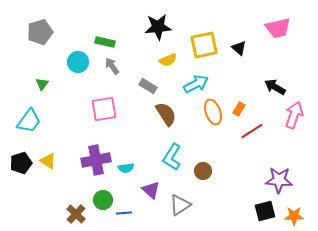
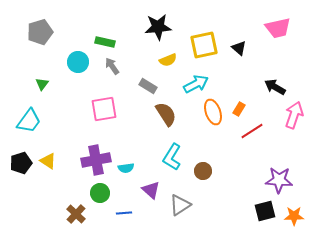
green circle: moved 3 px left, 7 px up
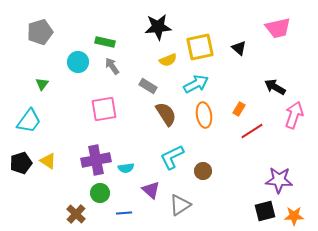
yellow square: moved 4 px left, 2 px down
orange ellipse: moved 9 px left, 3 px down; rotated 10 degrees clockwise
cyan L-shape: rotated 32 degrees clockwise
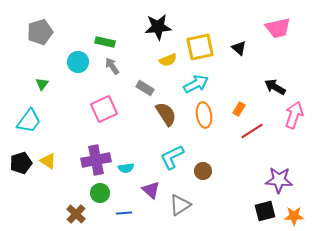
gray rectangle: moved 3 px left, 2 px down
pink square: rotated 16 degrees counterclockwise
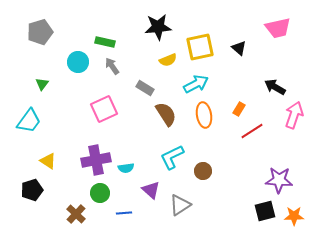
black pentagon: moved 11 px right, 27 px down
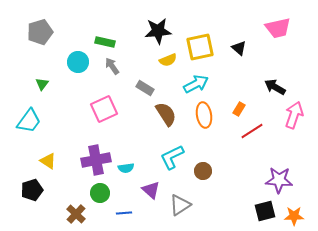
black star: moved 4 px down
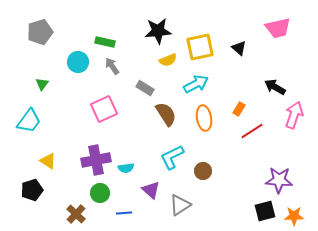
orange ellipse: moved 3 px down
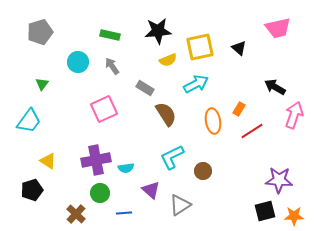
green rectangle: moved 5 px right, 7 px up
orange ellipse: moved 9 px right, 3 px down
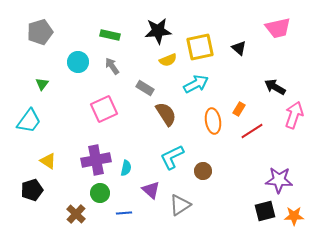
cyan semicircle: rotated 70 degrees counterclockwise
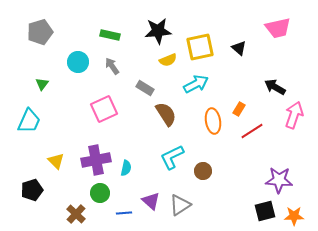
cyan trapezoid: rotated 12 degrees counterclockwise
yellow triangle: moved 8 px right; rotated 12 degrees clockwise
purple triangle: moved 11 px down
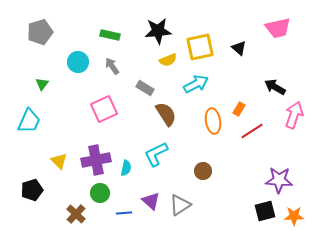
cyan L-shape: moved 16 px left, 3 px up
yellow triangle: moved 3 px right
